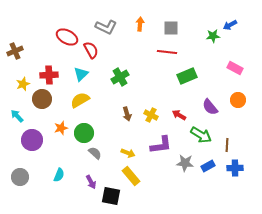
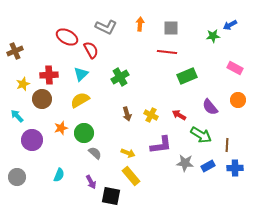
gray circle: moved 3 px left
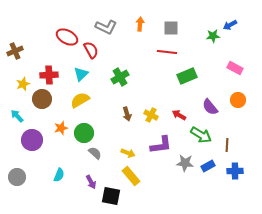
blue cross: moved 3 px down
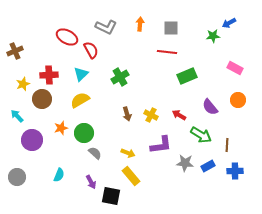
blue arrow: moved 1 px left, 2 px up
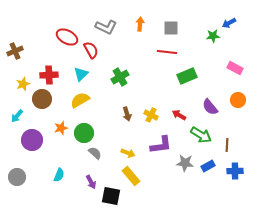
cyan arrow: rotated 96 degrees counterclockwise
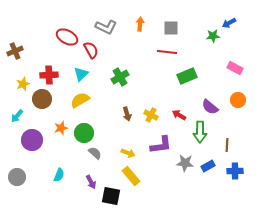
purple semicircle: rotated 12 degrees counterclockwise
green arrow: moved 1 px left, 3 px up; rotated 60 degrees clockwise
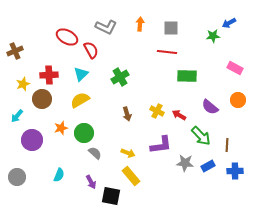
green rectangle: rotated 24 degrees clockwise
yellow cross: moved 6 px right, 4 px up
green arrow: moved 1 px right, 4 px down; rotated 45 degrees counterclockwise
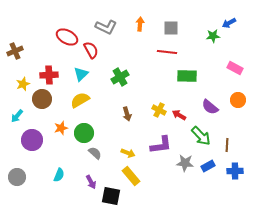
yellow cross: moved 2 px right, 1 px up
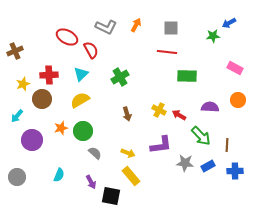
orange arrow: moved 4 px left, 1 px down; rotated 24 degrees clockwise
purple semicircle: rotated 144 degrees clockwise
green circle: moved 1 px left, 2 px up
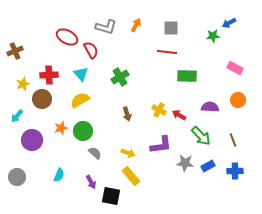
gray L-shape: rotated 10 degrees counterclockwise
cyan triangle: rotated 28 degrees counterclockwise
brown line: moved 6 px right, 5 px up; rotated 24 degrees counterclockwise
